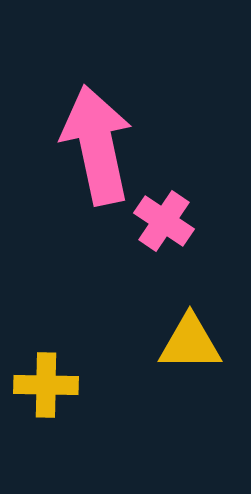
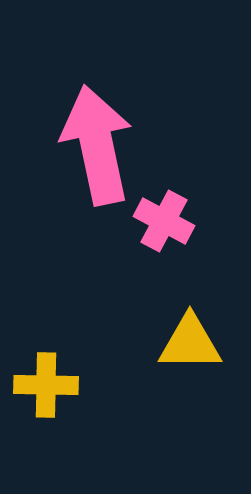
pink cross: rotated 6 degrees counterclockwise
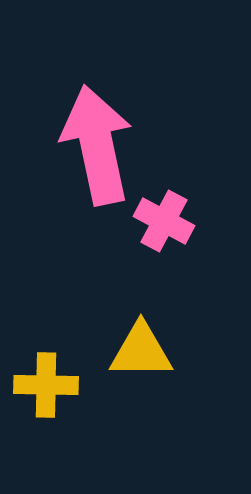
yellow triangle: moved 49 px left, 8 px down
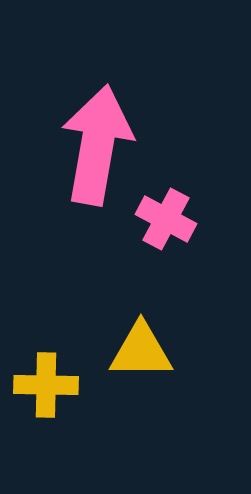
pink arrow: rotated 22 degrees clockwise
pink cross: moved 2 px right, 2 px up
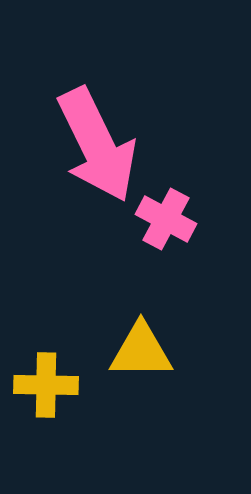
pink arrow: rotated 144 degrees clockwise
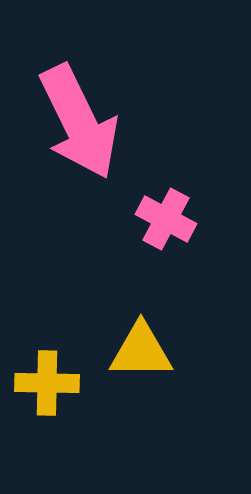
pink arrow: moved 18 px left, 23 px up
yellow cross: moved 1 px right, 2 px up
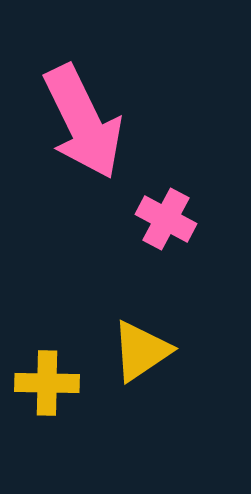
pink arrow: moved 4 px right
yellow triangle: rotated 34 degrees counterclockwise
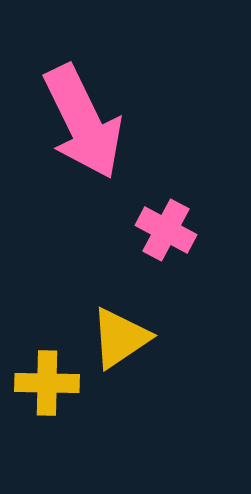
pink cross: moved 11 px down
yellow triangle: moved 21 px left, 13 px up
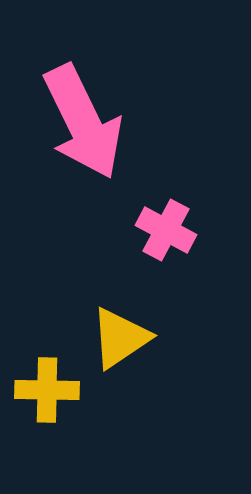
yellow cross: moved 7 px down
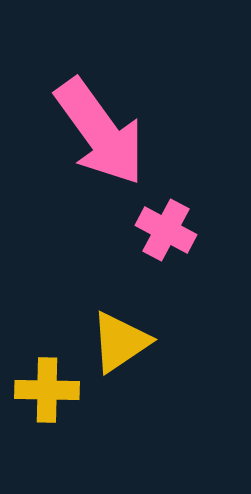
pink arrow: moved 17 px right, 10 px down; rotated 10 degrees counterclockwise
yellow triangle: moved 4 px down
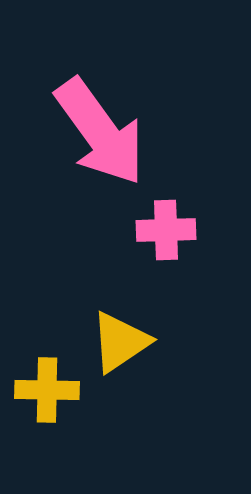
pink cross: rotated 30 degrees counterclockwise
